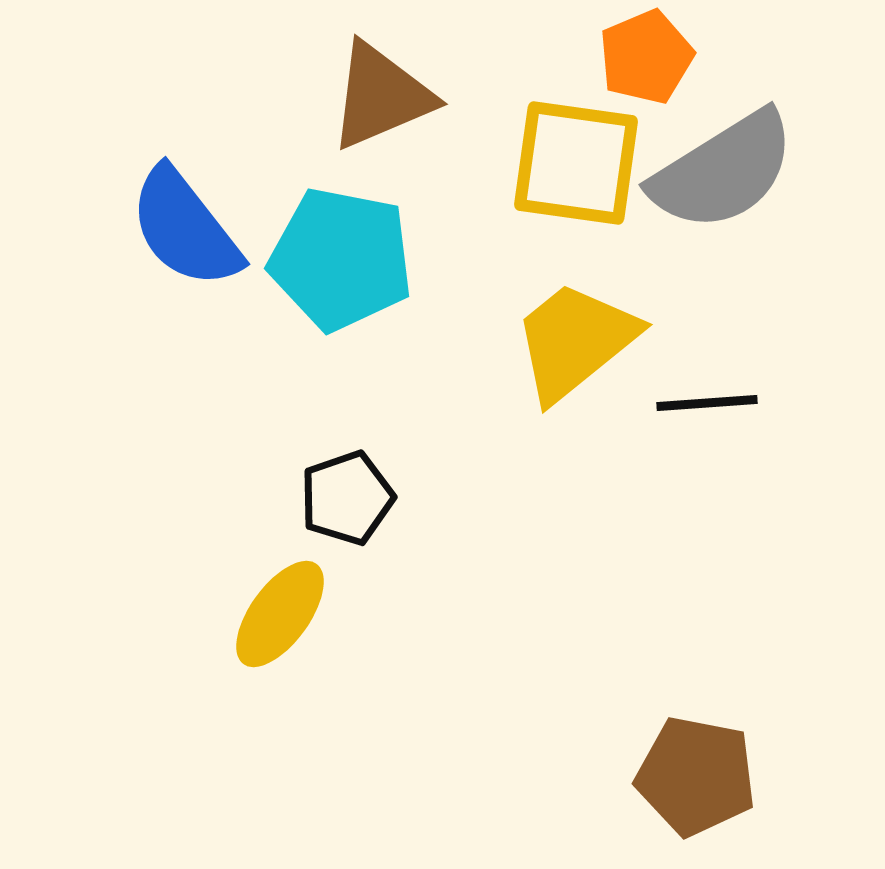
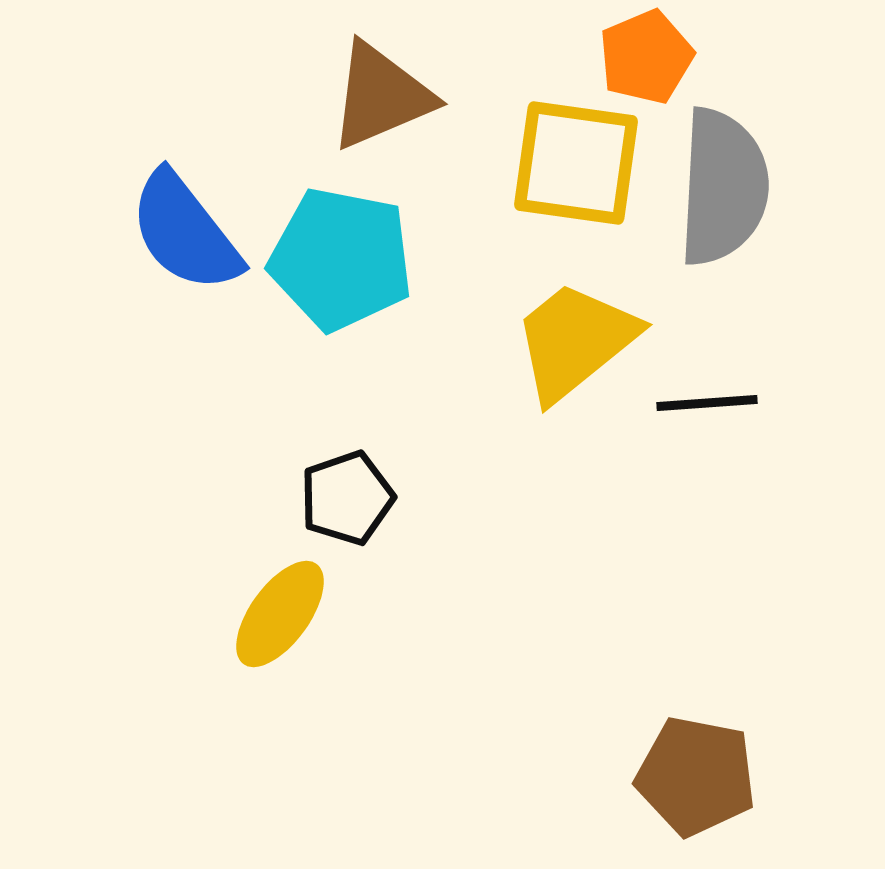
gray semicircle: moved 16 px down; rotated 55 degrees counterclockwise
blue semicircle: moved 4 px down
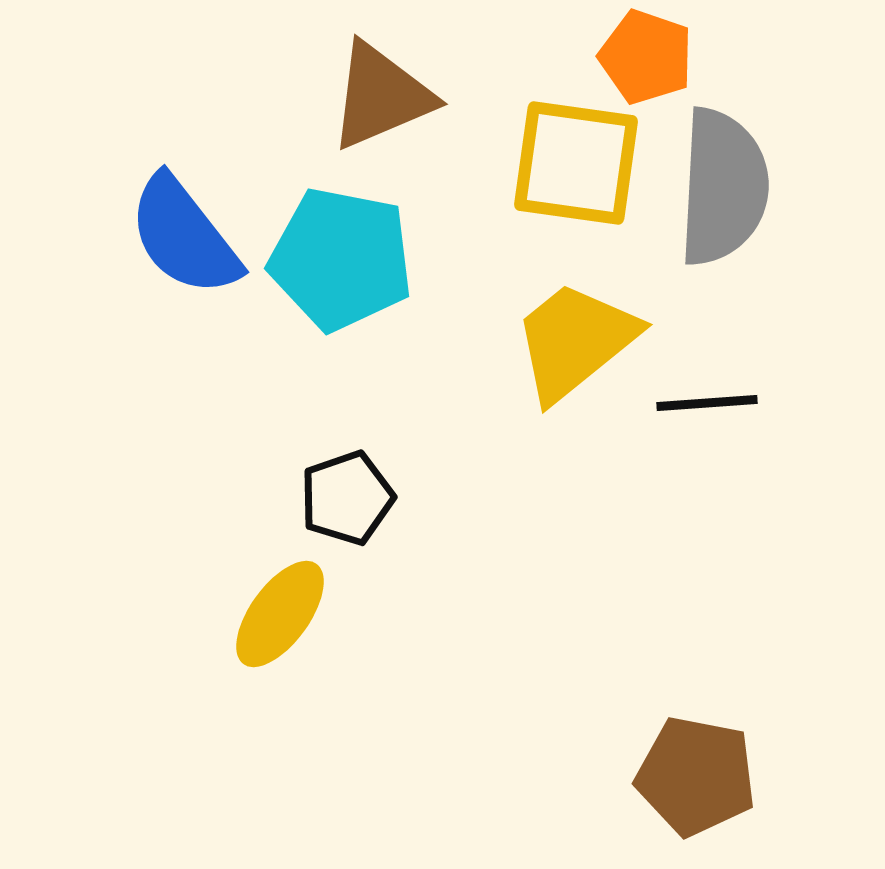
orange pentagon: rotated 30 degrees counterclockwise
blue semicircle: moved 1 px left, 4 px down
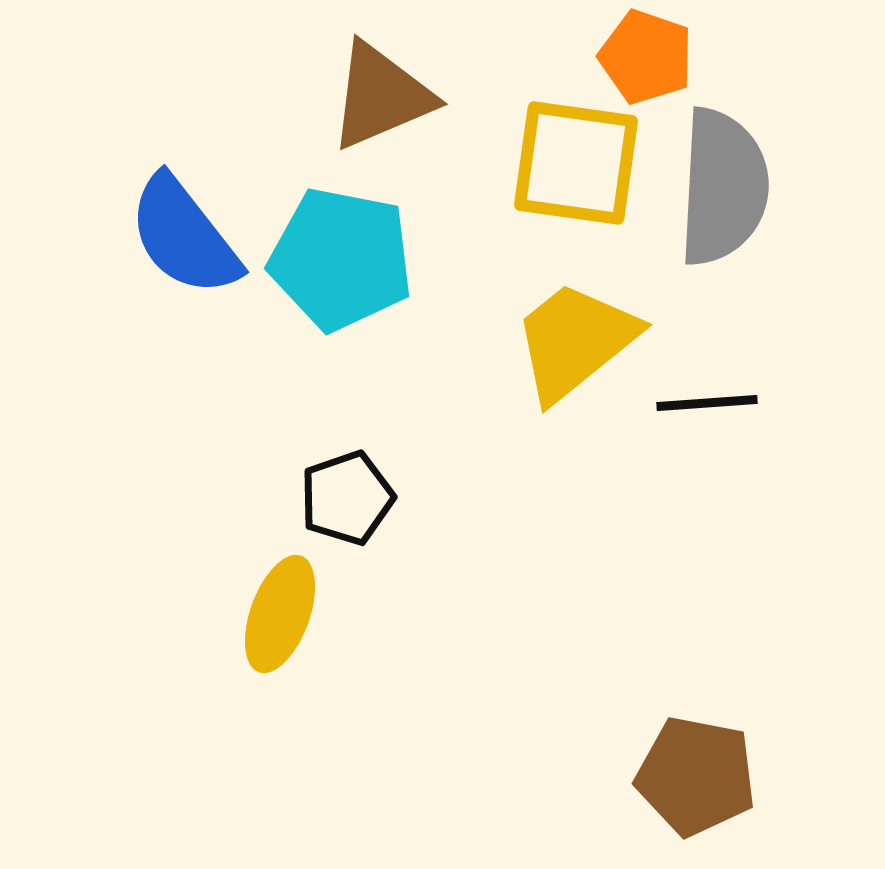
yellow ellipse: rotated 16 degrees counterclockwise
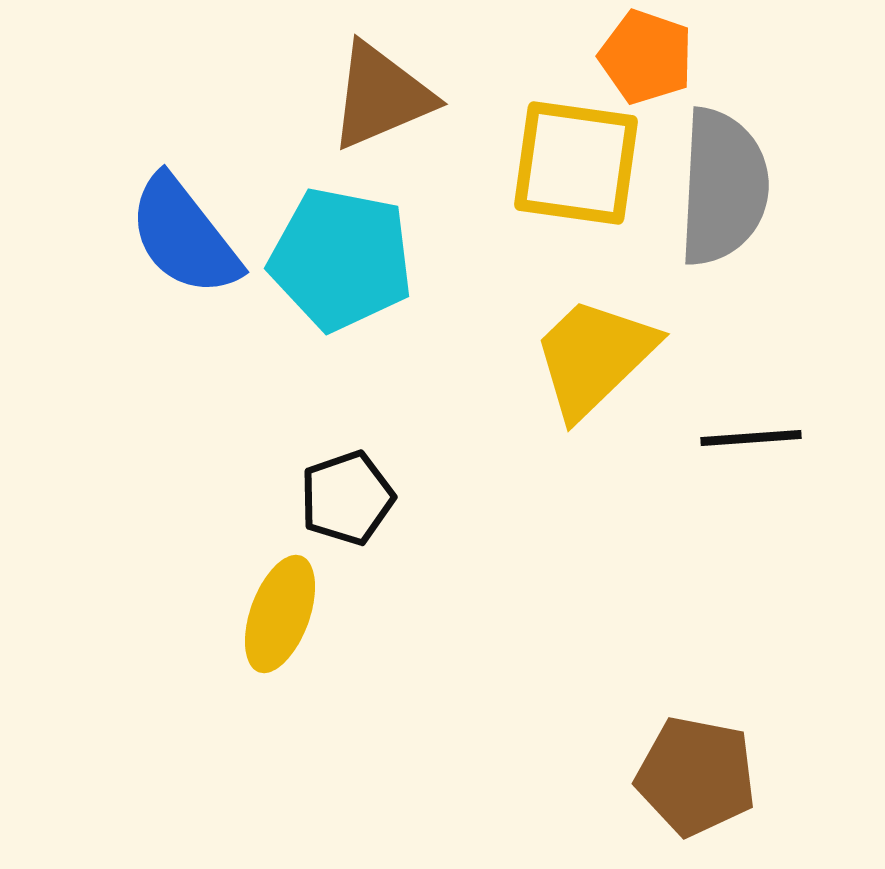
yellow trapezoid: moved 19 px right, 16 px down; rotated 5 degrees counterclockwise
black line: moved 44 px right, 35 px down
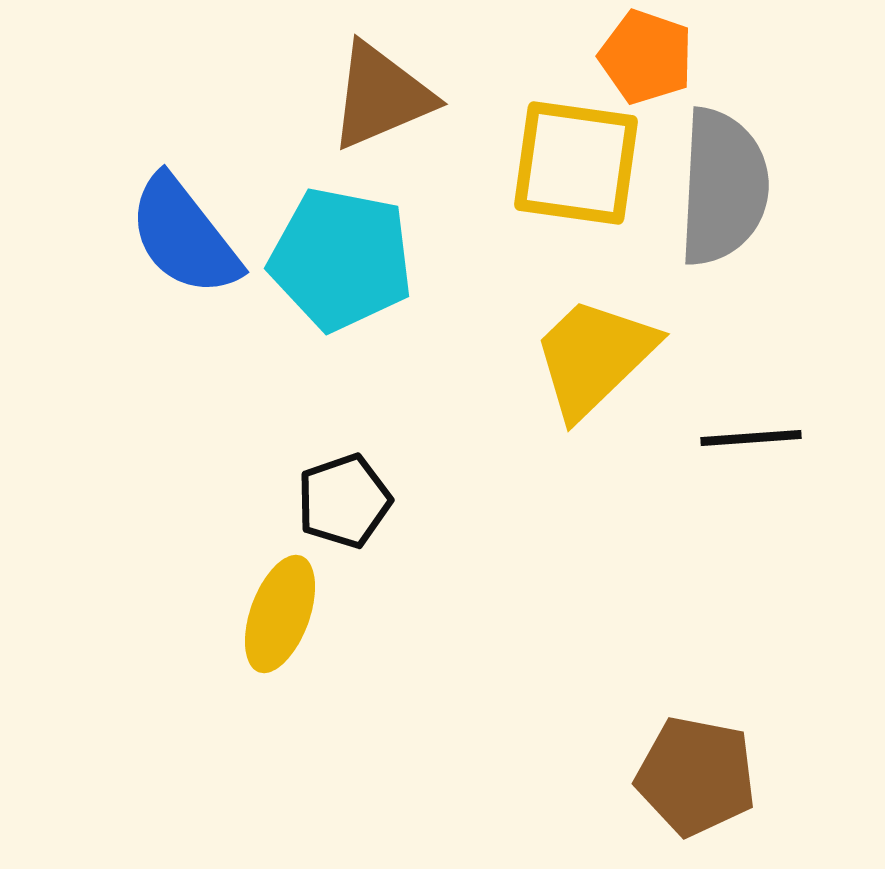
black pentagon: moved 3 px left, 3 px down
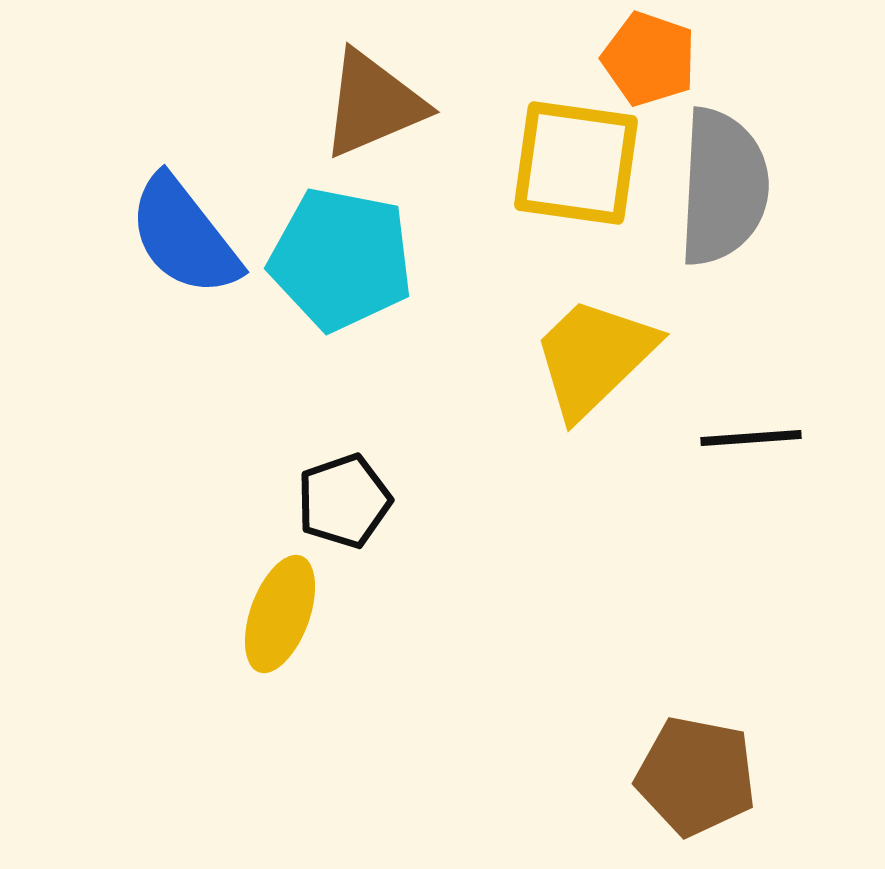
orange pentagon: moved 3 px right, 2 px down
brown triangle: moved 8 px left, 8 px down
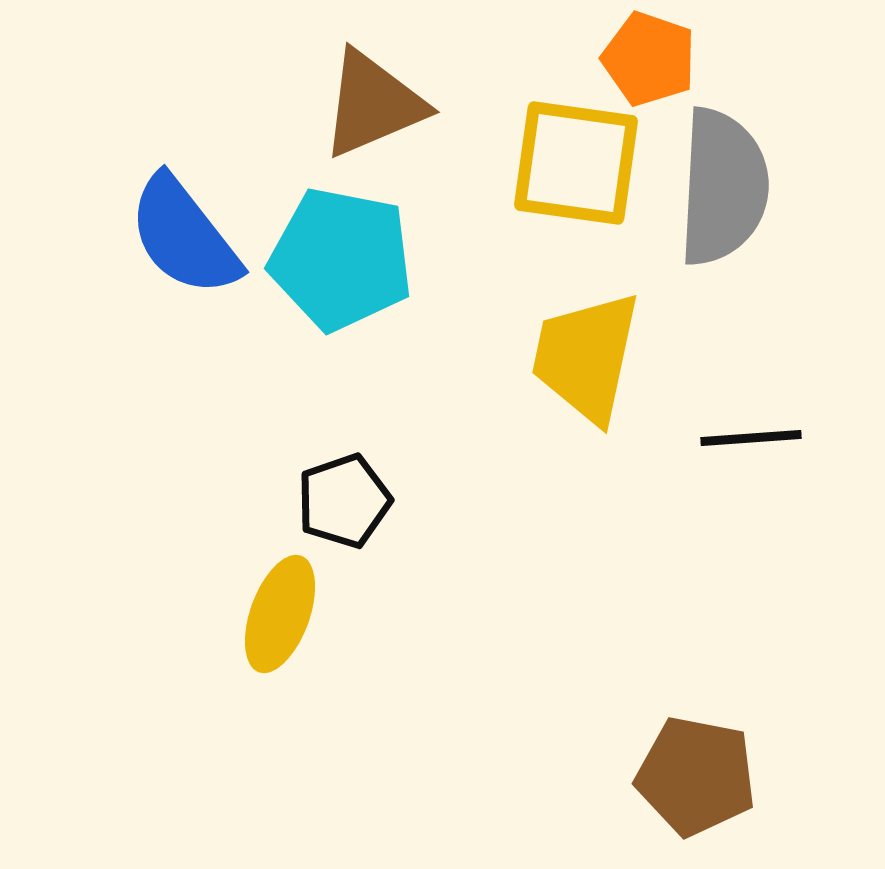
yellow trapezoid: moved 8 px left; rotated 34 degrees counterclockwise
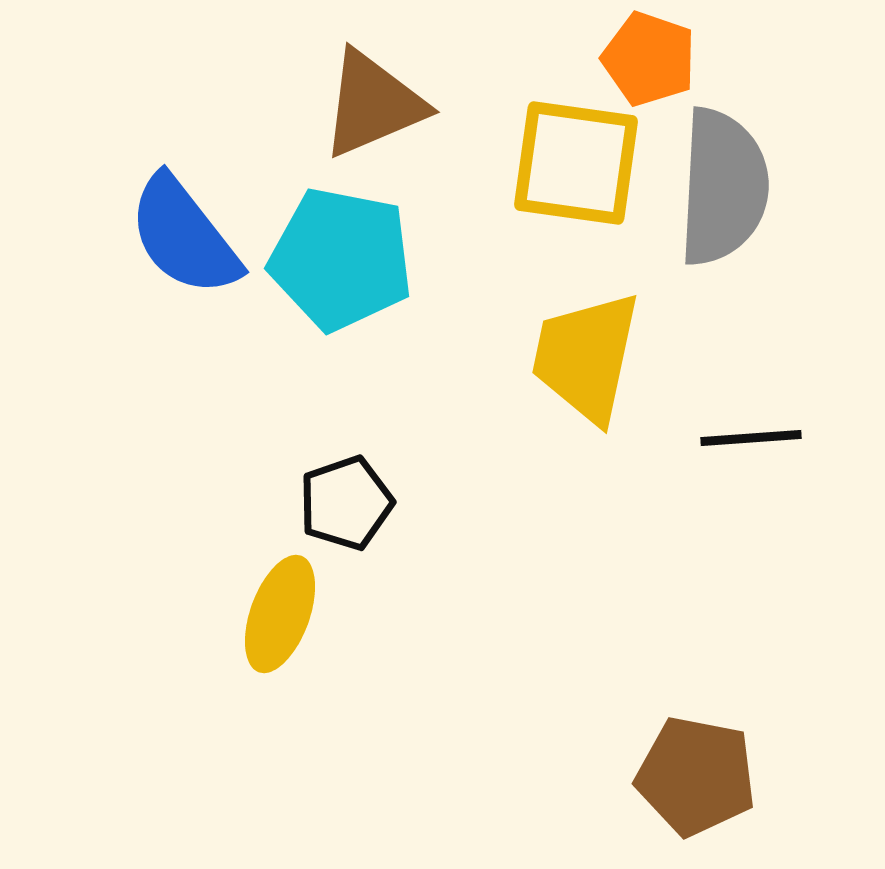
black pentagon: moved 2 px right, 2 px down
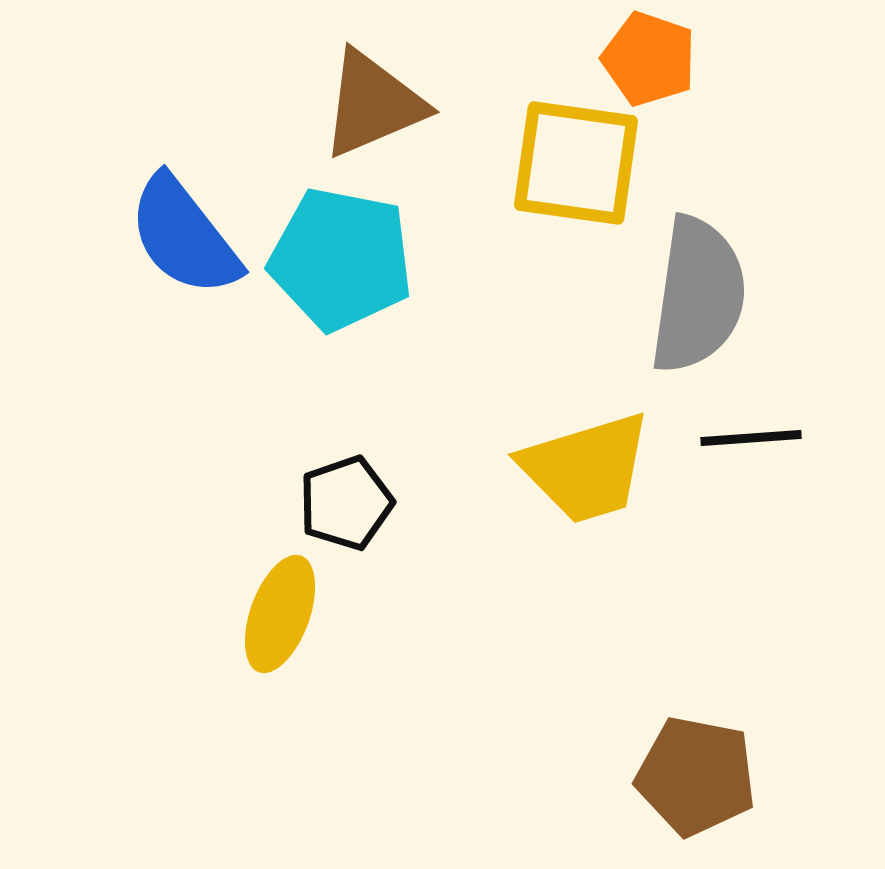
gray semicircle: moved 25 px left, 108 px down; rotated 5 degrees clockwise
yellow trapezoid: moved 111 px down; rotated 119 degrees counterclockwise
